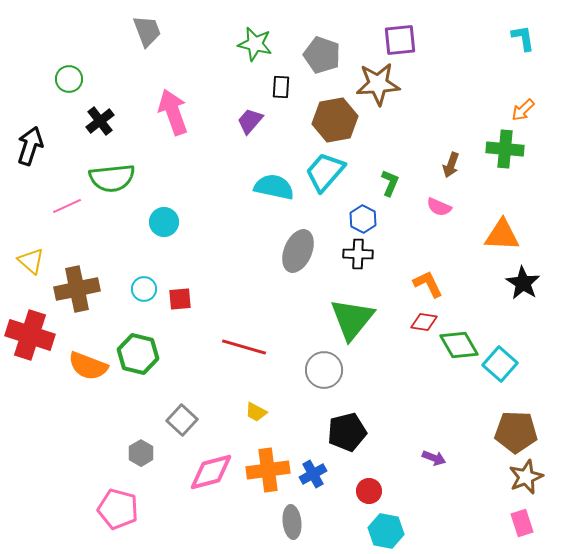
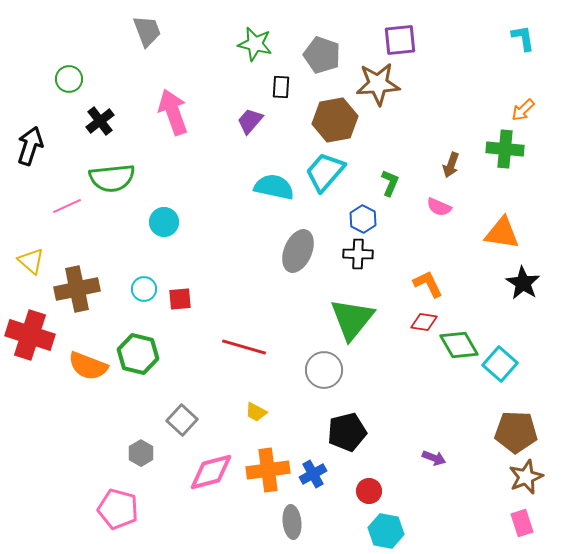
orange triangle at (502, 235): moved 2 px up; rotated 6 degrees clockwise
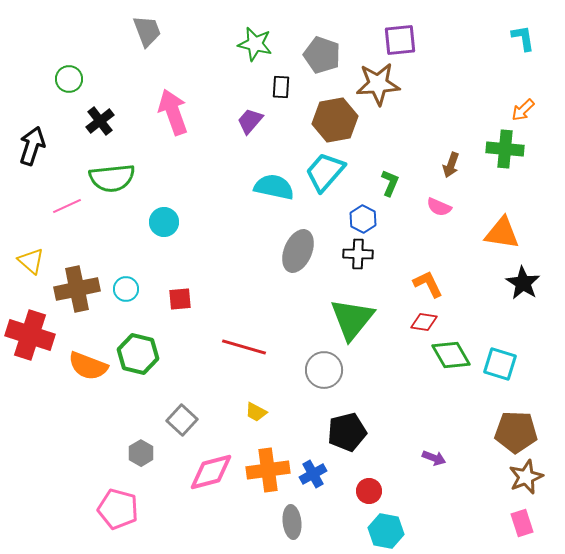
black arrow at (30, 146): moved 2 px right
cyan circle at (144, 289): moved 18 px left
green diamond at (459, 345): moved 8 px left, 10 px down
cyan square at (500, 364): rotated 24 degrees counterclockwise
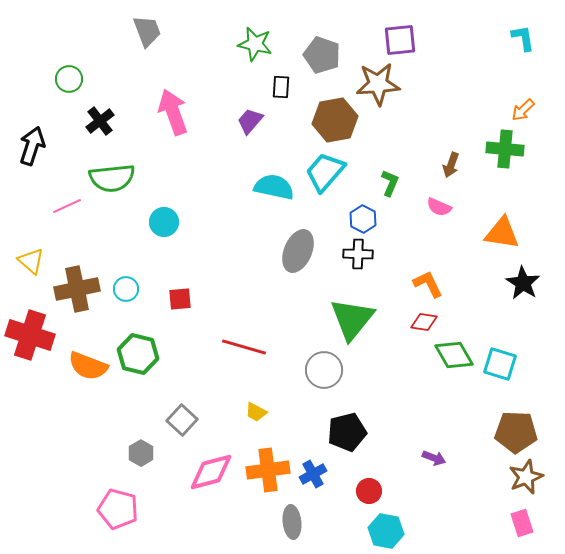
green diamond at (451, 355): moved 3 px right
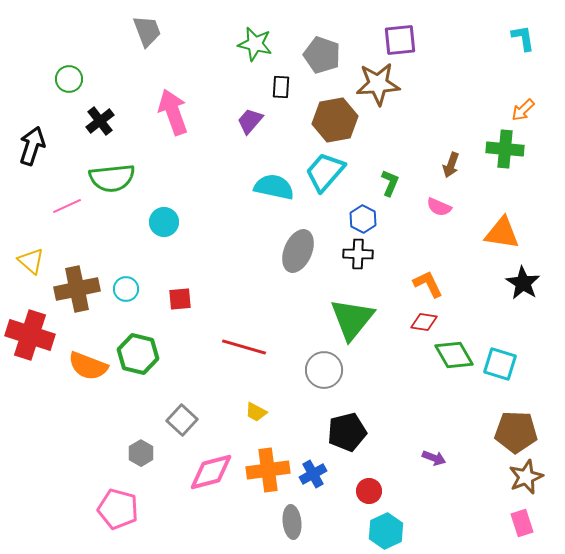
cyan hexagon at (386, 531): rotated 24 degrees clockwise
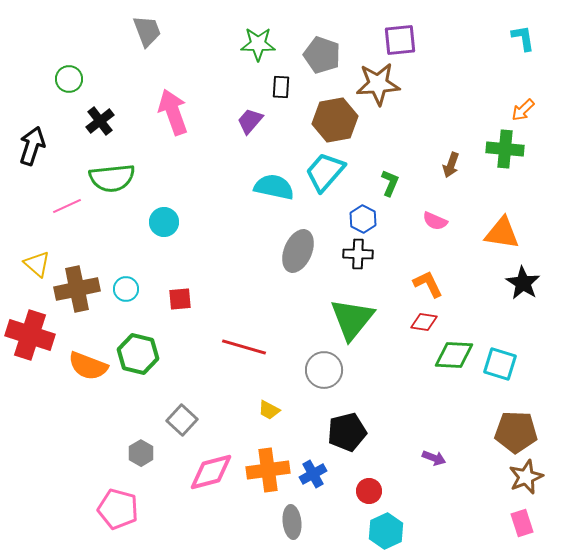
green star at (255, 44): moved 3 px right; rotated 12 degrees counterclockwise
pink semicircle at (439, 207): moved 4 px left, 14 px down
yellow triangle at (31, 261): moved 6 px right, 3 px down
green diamond at (454, 355): rotated 57 degrees counterclockwise
yellow trapezoid at (256, 412): moved 13 px right, 2 px up
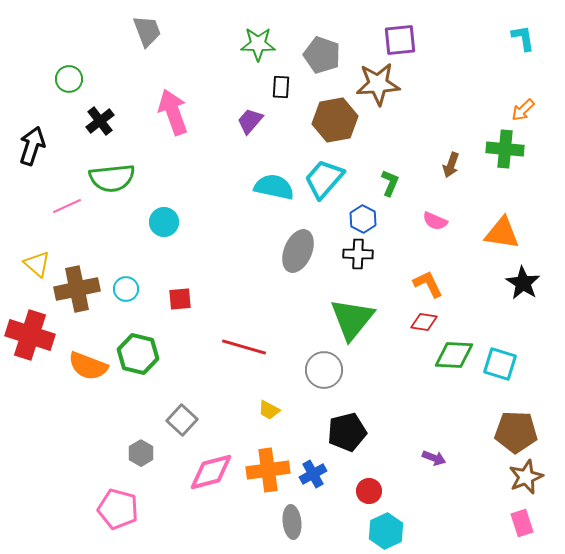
cyan trapezoid at (325, 172): moved 1 px left, 7 px down
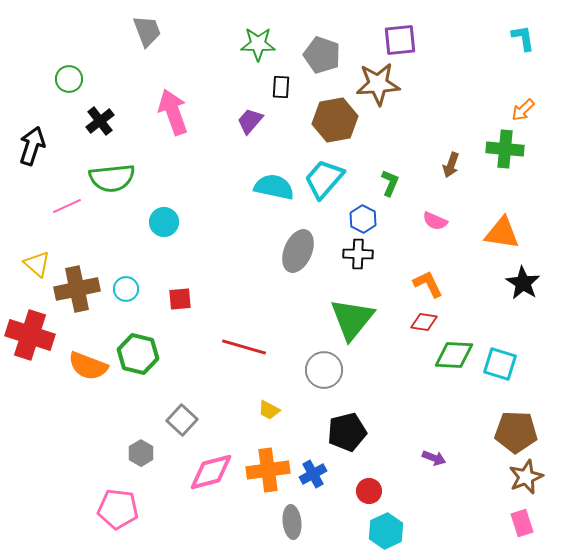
pink pentagon at (118, 509): rotated 9 degrees counterclockwise
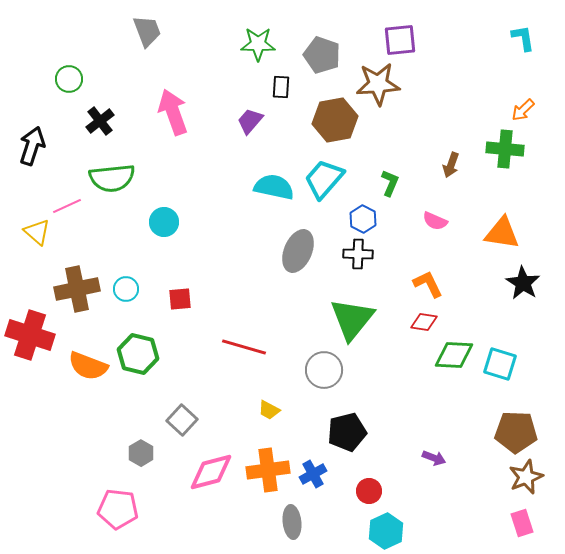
yellow triangle at (37, 264): moved 32 px up
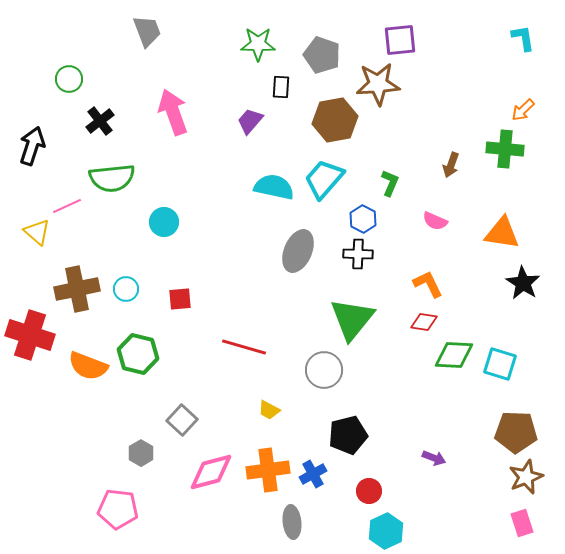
black pentagon at (347, 432): moved 1 px right, 3 px down
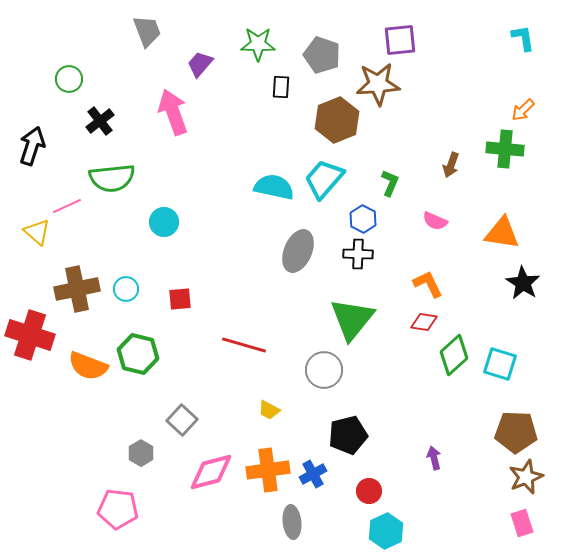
brown hexagon at (335, 120): moved 2 px right; rotated 12 degrees counterclockwise
purple trapezoid at (250, 121): moved 50 px left, 57 px up
red line at (244, 347): moved 2 px up
green diamond at (454, 355): rotated 45 degrees counterclockwise
purple arrow at (434, 458): rotated 125 degrees counterclockwise
